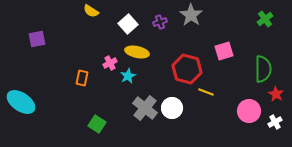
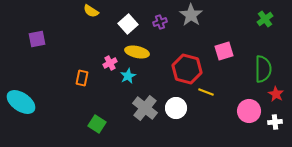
white circle: moved 4 px right
white cross: rotated 24 degrees clockwise
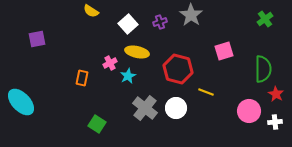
red hexagon: moved 9 px left
cyan ellipse: rotated 12 degrees clockwise
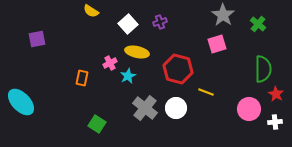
gray star: moved 32 px right
green cross: moved 7 px left, 5 px down; rotated 14 degrees counterclockwise
pink square: moved 7 px left, 7 px up
pink circle: moved 2 px up
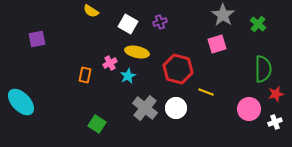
white square: rotated 18 degrees counterclockwise
orange rectangle: moved 3 px right, 3 px up
red star: rotated 28 degrees clockwise
white cross: rotated 16 degrees counterclockwise
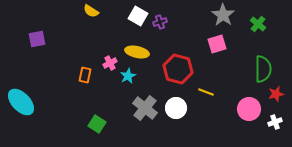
white square: moved 10 px right, 8 px up
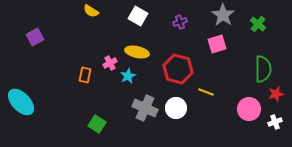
purple cross: moved 20 px right
purple square: moved 2 px left, 2 px up; rotated 18 degrees counterclockwise
gray cross: rotated 15 degrees counterclockwise
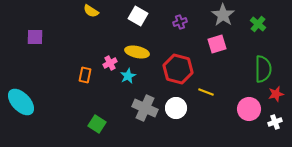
purple square: rotated 30 degrees clockwise
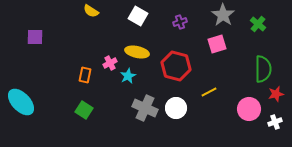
red hexagon: moved 2 px left, 3 px up
yellow line: moved 3 px right; rotated 49 degrees counterclockwise
green square: moved 13 px left, 14 px up
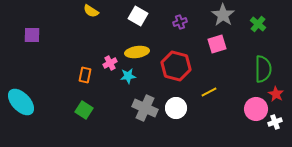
purple square: moved 3 px left, 2 px up
yellow ellipse: rotated 20 degrees counterclockwise
cyan star: rotated 21 degrees clockwise
red star: rotated 28 degrees counterclockwise
pink circle: moved 7 px right
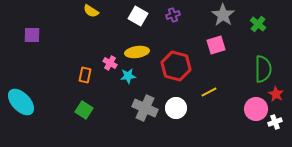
purple cross: moved 7 px left, 7 px up
pink square: moved 1 px left, 1 px down
pink cross: rotated 32 degrees counterclockwise
